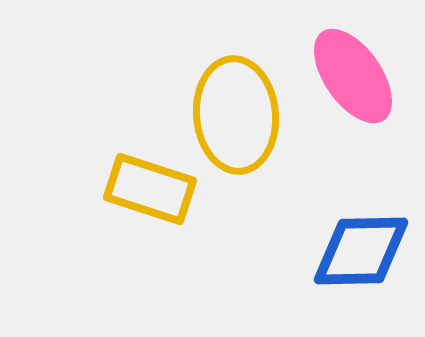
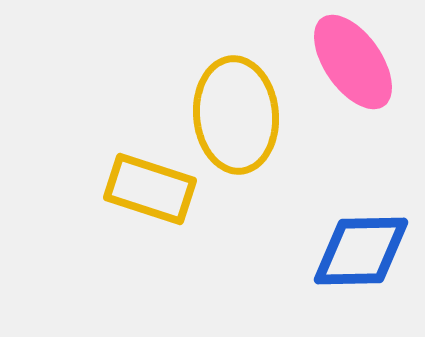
pink ellipse: moved 14 px up
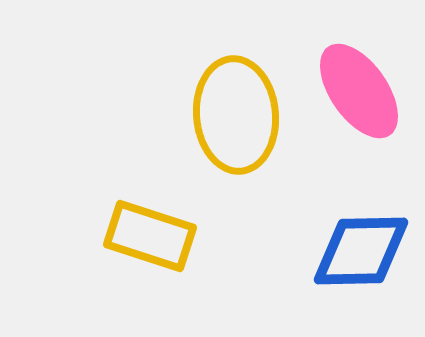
pink ellipse: moved 6 px right, 29 px down
yellow rectangle: moved 47 px down
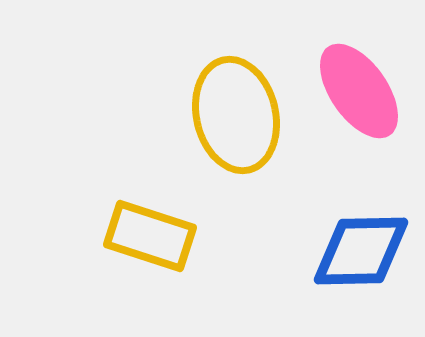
yellow ellipse: rotated 8 degrees counterclockwise
